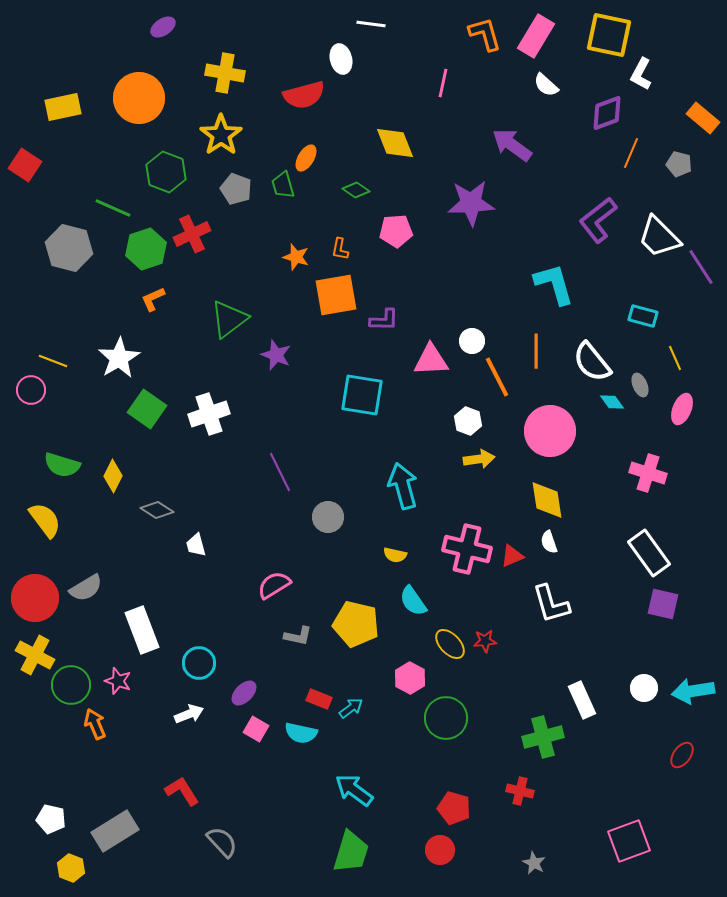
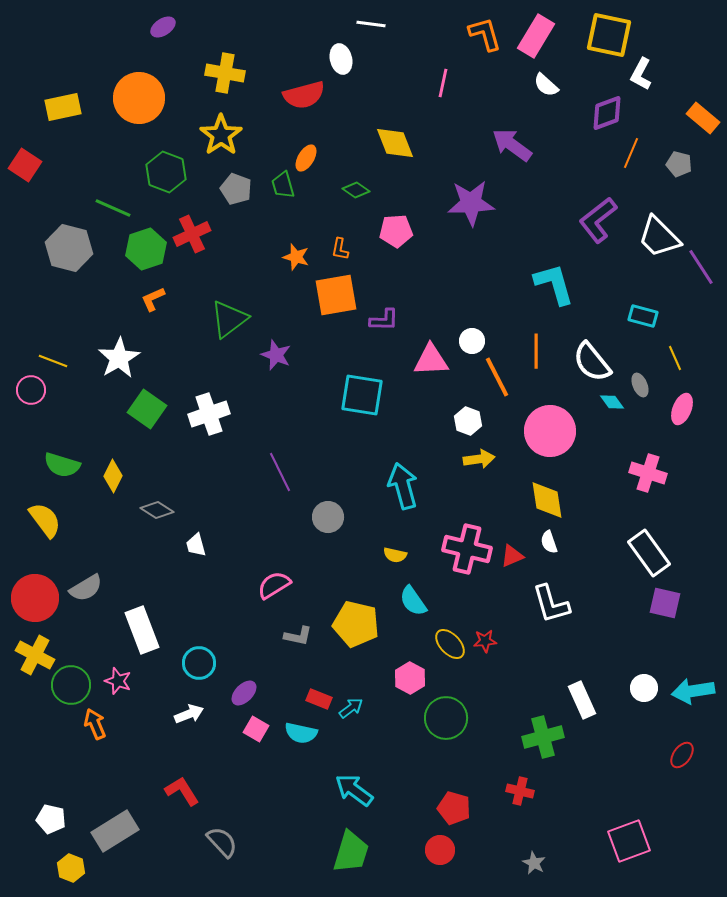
purple square at (663, 604): moved 2 px right, 1 px up
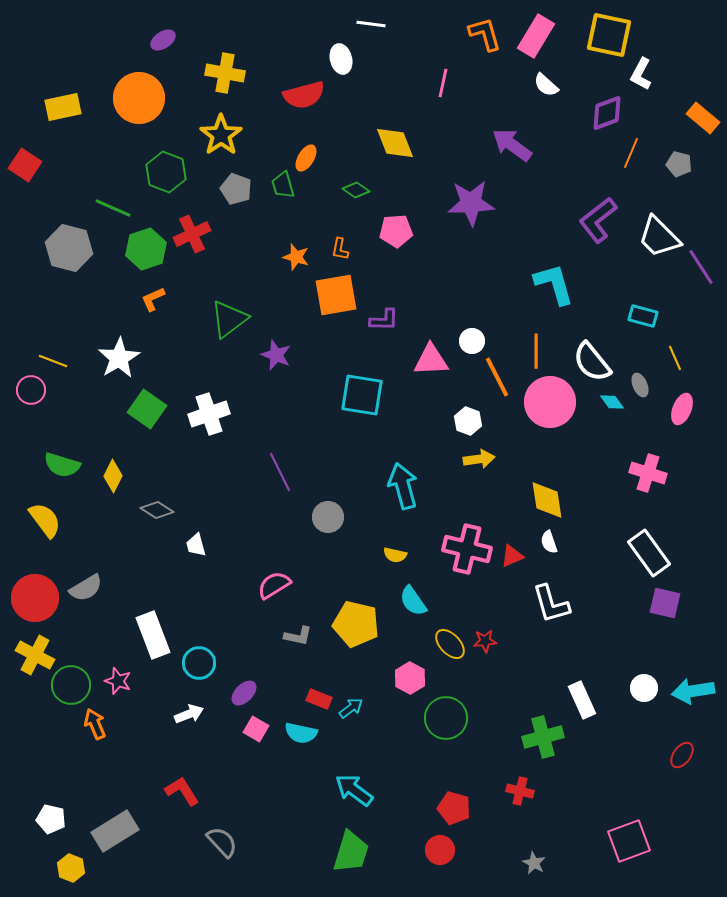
purple ellipse at (163, 27): moved 13 px down
pink circle at (550, 431): moved 29 px up
white rectangle at (142, 630): moved 11 px right, 5 px down
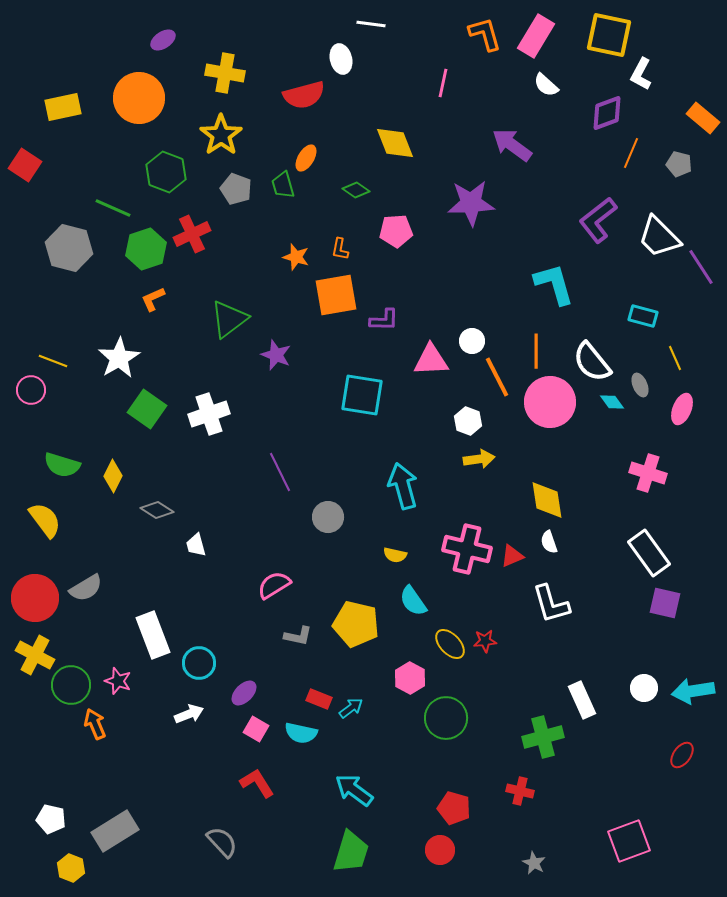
red L-shape at (182, 791): moved 75 px right, 8 px up
